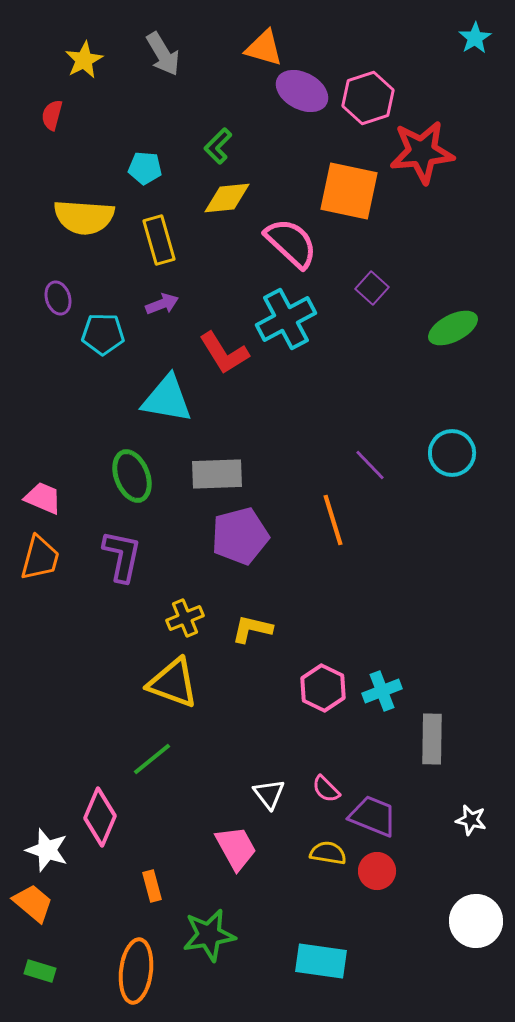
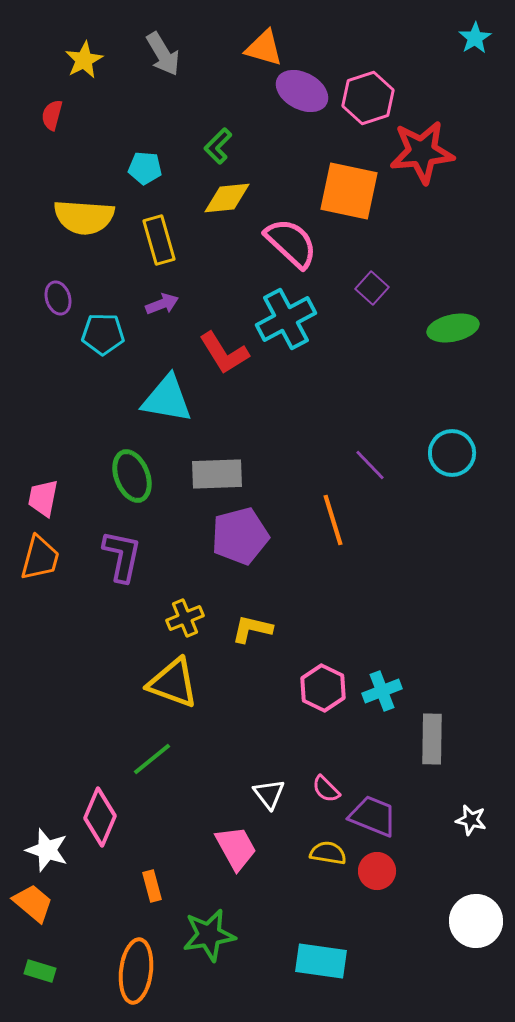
green ellipse at (453, 328): rotated 15 degrees clockwise
pink trapezoid at (43, 498): rotated 102 degrees counterclockwise
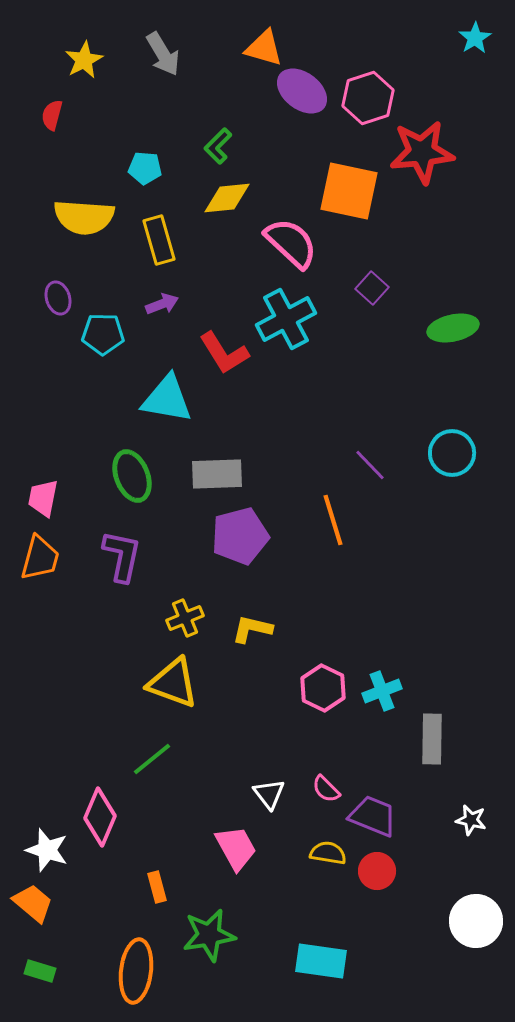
purple ellipse at (302, 91): rotated 9 degrees clockwise
orange rectangle at (152, 886): moved 5 px right, 1 px down
